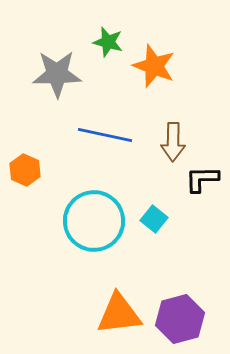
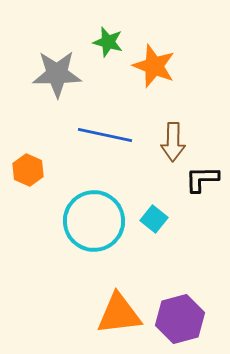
orange hexagon: moved 3 px right
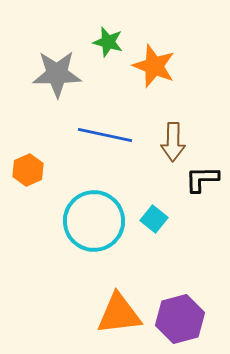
orange hexagon: rotated 12 degrees clockwise
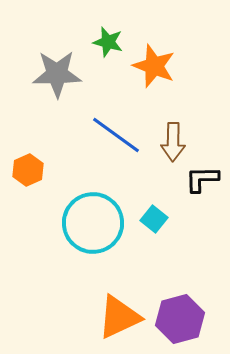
blue line: moved 11 px right; rotated 24 degrees clockwise
cyan circle: moved 1 px left, 2 px down
orange triangle: moved 3 px down; rotated 18 degrees counterclockwise
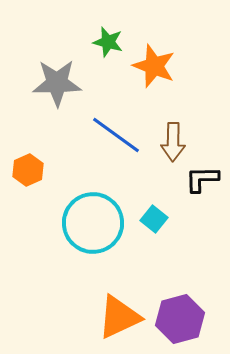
gray star: moved 9 px down
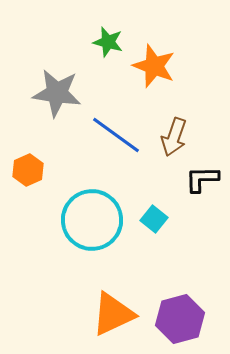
gray star: moved 10 px down; rotated 9 degrees clockwise
brown arrow: moved 1 px right, 5 px up; rotated 18 degrees clockwise
cyan circle: moved 1 px left, 3 px up
orange triangle: moved 6 px left, 3 px up
